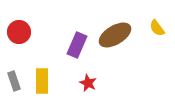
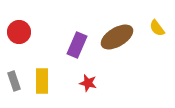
brown ellipse: moved 2 px right, 2 px down
red star: rotated 12 degrees counterclockwise
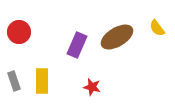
red star: moved 4 px right, 4 px down
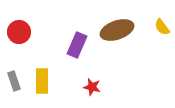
yellow semicircle: moved 5 px right, 1 px up
brown ellipse: moved 7 px up; rotated 12 degrees clockwise
